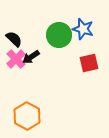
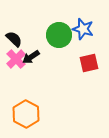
orange hexagon: moved 1 px left, 2 px up
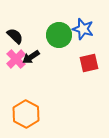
black semicircle: moved 1 px right, 3 px up
